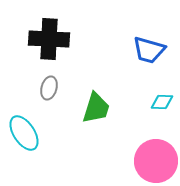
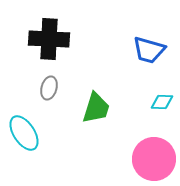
pink circle: moved 2 px left, 2 px up
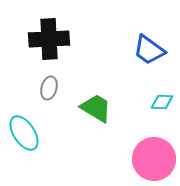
black cross: rotated 6 degrees counterclockwise
blue trapezoid: rotated 20 degrees clockwise
green trapezoid: rotated 76 degrees counterclockwise
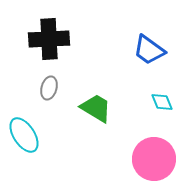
cyan diamond: rotated 65 degrees clockwise
cyan ellipse: moved 2 px down
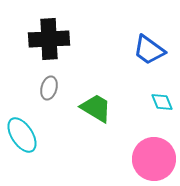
cyan ellipse: moved 2 px left
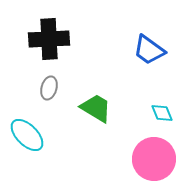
cyan diamond: moved 11 px down
cyan ellipse: moved 5 px right; rotated 12 degrees counterclockwise
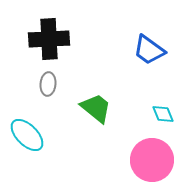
gray ellipse: moved 1 px left, 4 px up; rotated 10 degrees counterclockwise
green trapezoid: rotated 8 degrees clockwise
cyan diamond: moved 1 px right, 1 px down
pink circle: moved 2 px left, 1 px down
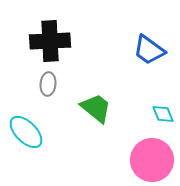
black cross: moved 1 px right, 2 px down
cyan ellipse: moved 1 px left, 3 px up
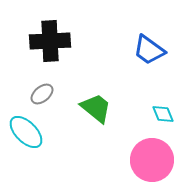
gray ellipse: moved 6 px left, 10 px down; rotated 45 degrees clockwise
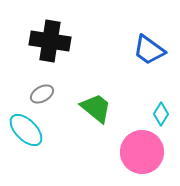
black cross: rotated 12 degrees clockwise
gray ellipse: rotated 10 degrees clockwise
cyan diamond: moved 2 px left; rotated 55 degrees clockwise
cyan ellipse: moved 2 px up
pink circle: moved 10 px left, 8 px up
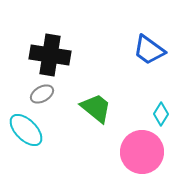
black cross: moved 14 px down
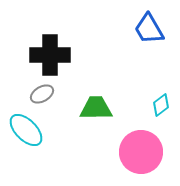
blue trapezoid: moved 21 px up; rotated 24 degrees clockwise
black cross: rotated 9 degrees counterclockwise
green trapezoid: rotated 40 degrees counterclockwise
cyan diamond: moved 9 px up; rotated 20 degrees clockwise
pink circle: moved 1 px left
